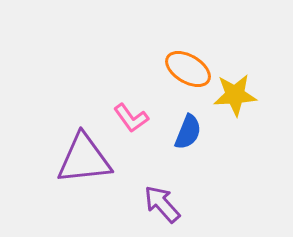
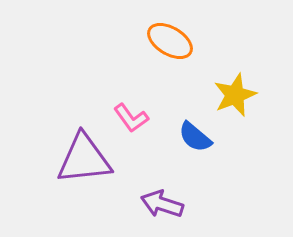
orange ellipse: moved 18 px left, 28 px up
yellow star: rotated 18 degrees counterclockwise
blue semicircle: moved 7 px right, 5 px down; rotated 108 degrees clockwise
purple arrow: rotated 30 degrees counterclockwise
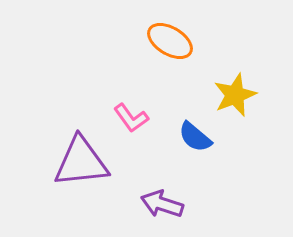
purple triangle: moved 3 px left, 3 px down
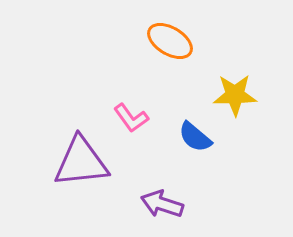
yellow star: rotated 21 degrees clockwise
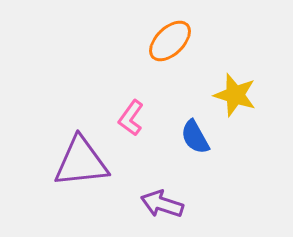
orange ellipse: rotated 75 degrees counterclockwise
yellow star: rotated 18 degrees clockwise
pink L-shape: rotated 72 degrees clockwise
blue semicircle: rotated 21 degrees clockwise
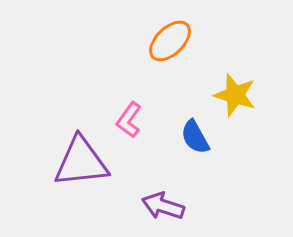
pink L-shape: moved 2 px left, 2 px down
purple arrow: moved 1 px right, 2 px down
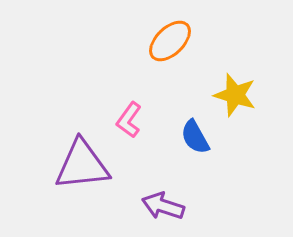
purple triangle: moved 1 px right, 3 px down
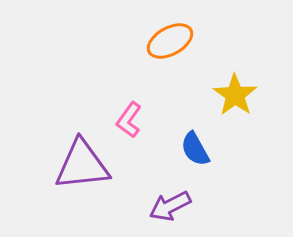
orange ellipse: rotated 15 degrees clockwise
yellow star: rotated 18 degrees clockwise
blue semicircle: moved 12 px down
purple arrow: moved 7 px right; rotated 45 degrees counterclockwise
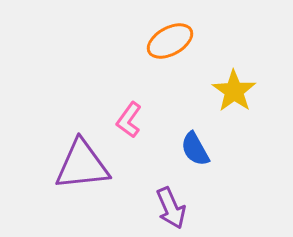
yellow star: moved 1 px left, 4 px up
purple arrow: moved 1 px right, 2 px down; rotated 87 degrees counterclockwise
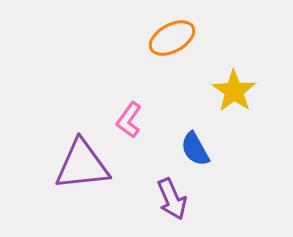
orange ellipse: moved 2 px right, 3 px up
purple arrow: moved 1 px right, 9 px up
